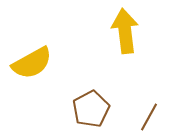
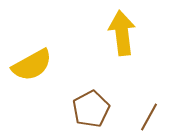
yellow arrow: moved 3 px left, 2 px down
yellow semicircle: moved 2 px down
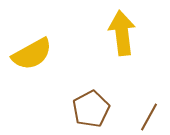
yellow semicircle: moved 11 px up
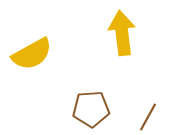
brown pentagon: rotated 24 degrees clockwise
brown line: moved 1 px left
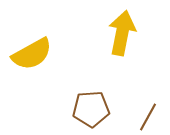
yellow arrow: rotated 18 degrees clockwise
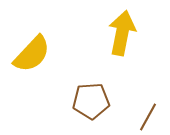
yellow semicircle: rotated 18 degrees counterclockwise
brown pentagon: moved 8 px up
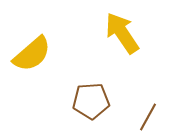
yellow arrow: rotated 45 degrees counterclockwise
yellow semicircle: rotated 6 degrees clockwise
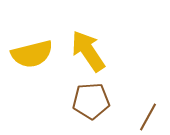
yellow arrow: moved 34 px left, 18 px down
yellow semicircle: rotated 27 degrees clockwise
